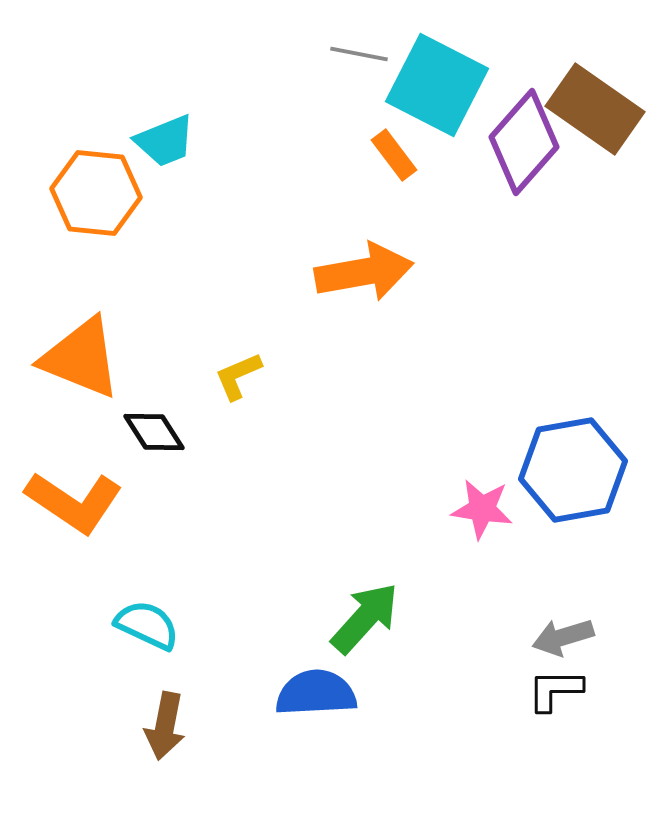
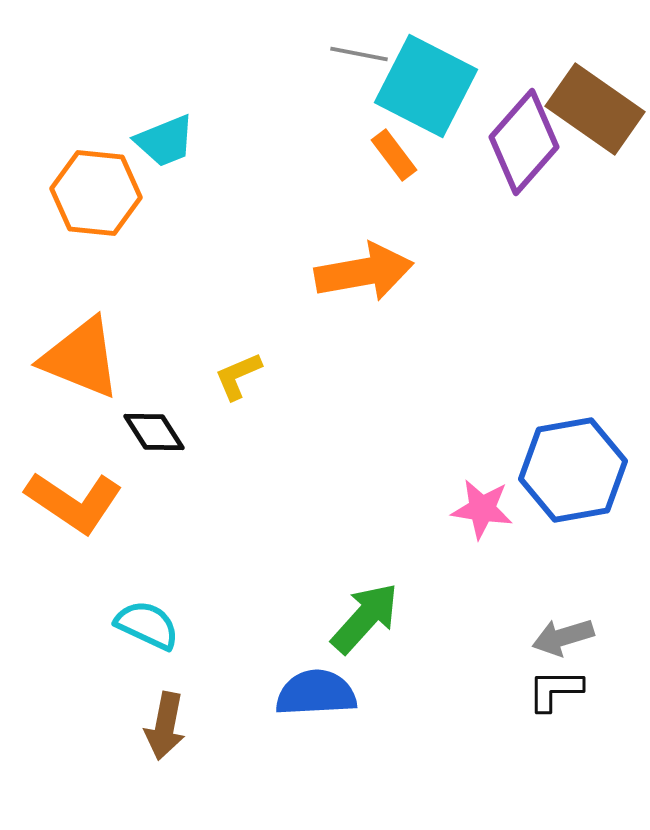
cyan square: moved 11 px left, 1 px down
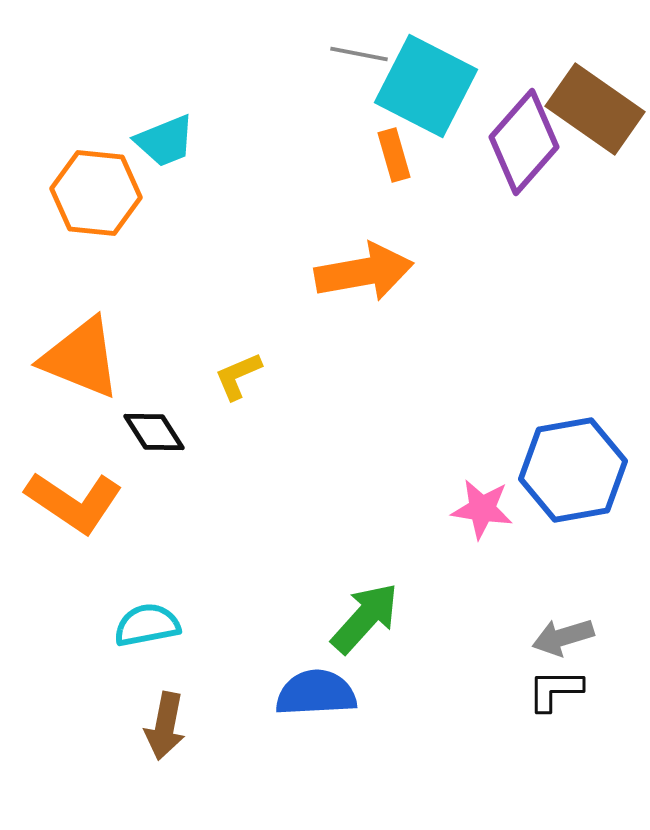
orange rectangle: rotated 21 degrees clockwise
cyan semicircle: rotated 36 degrees counterclockwise
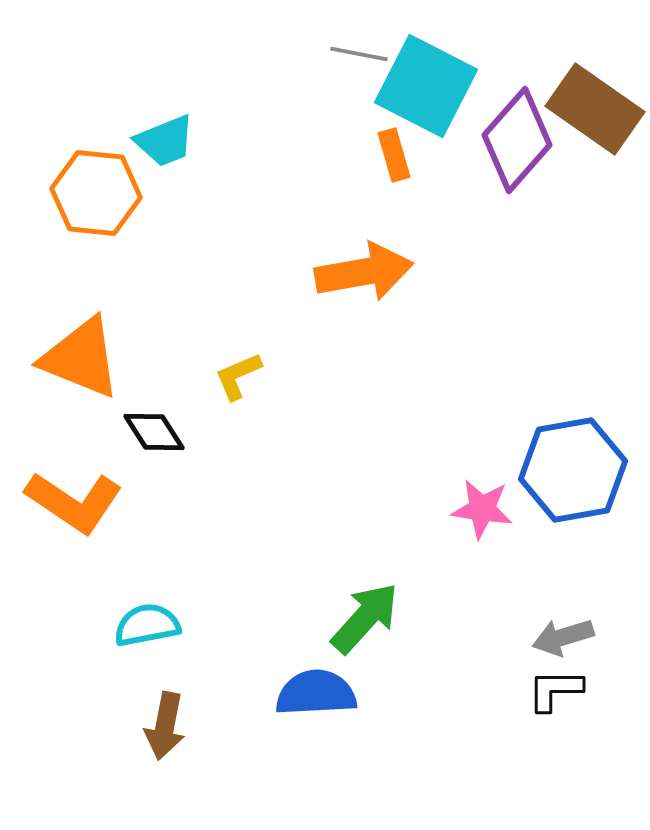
purple diamond: moved 7 px left, 2 px up
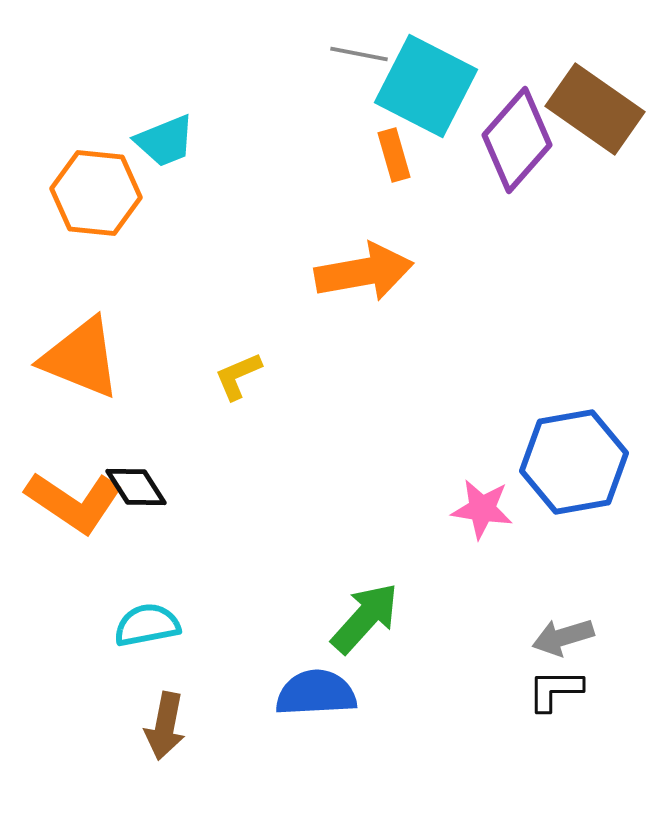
black diamond: moved 18 px left, 55 px down
blue hexagon: moved 1 px right, 8 px up
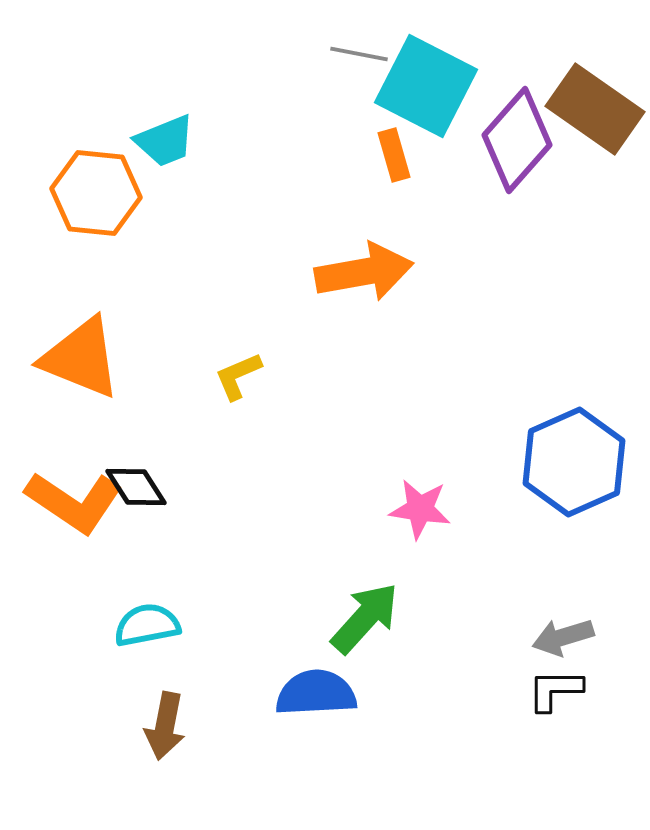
blue hexagon: rotated 14 degrees counterclockwise
pink star: moved 62 px left
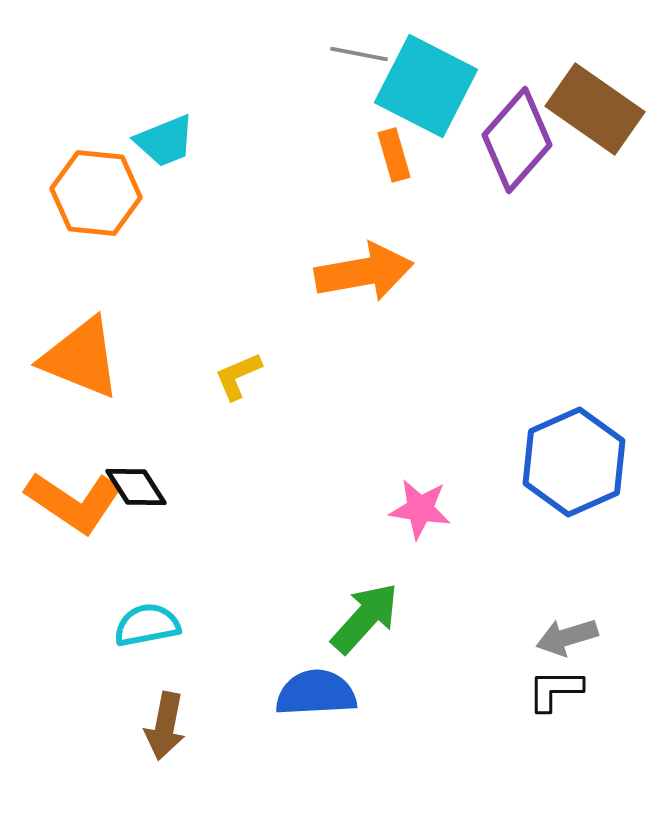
gray arrow: moved 4 px right
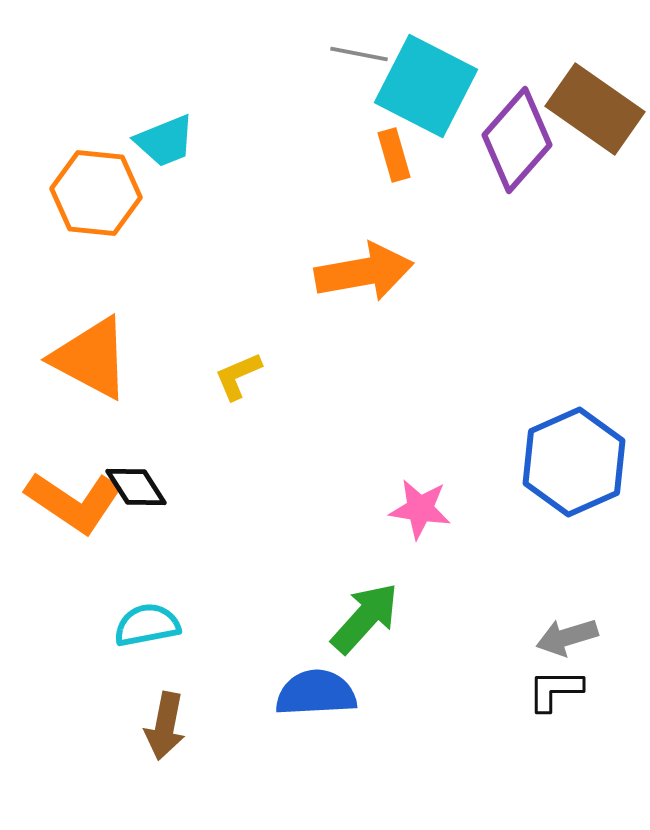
orange triangle: moved 10 px right; rotated 6 degrees clockwise
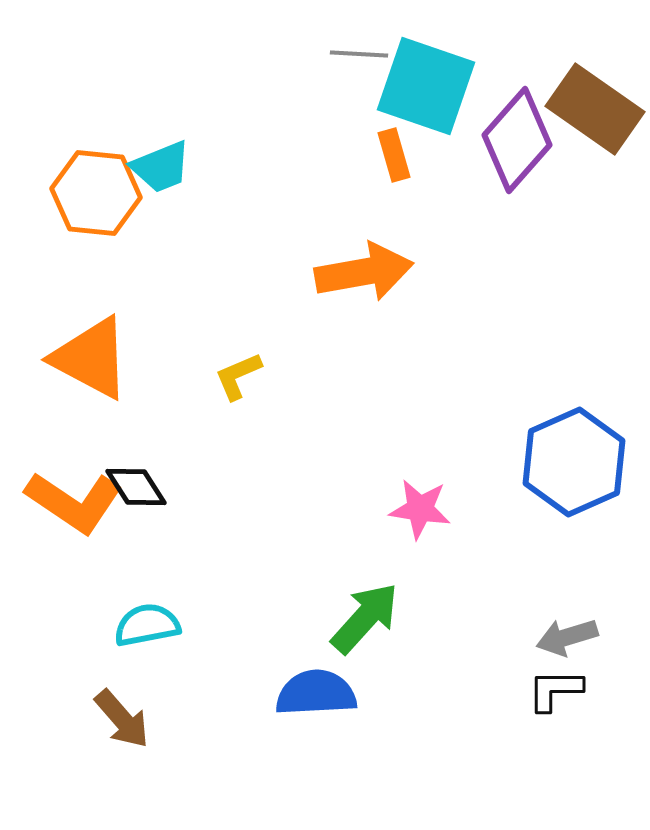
gray line: rotated 8 degrees counterclockwise
cyan square: rotated 8 degrees counterclockwise
cyan trapezoid: moved 4 px left, 26 px down
brown arrow: moved 43 px left, 7 px up; rotated 52 degrees counterclockwise
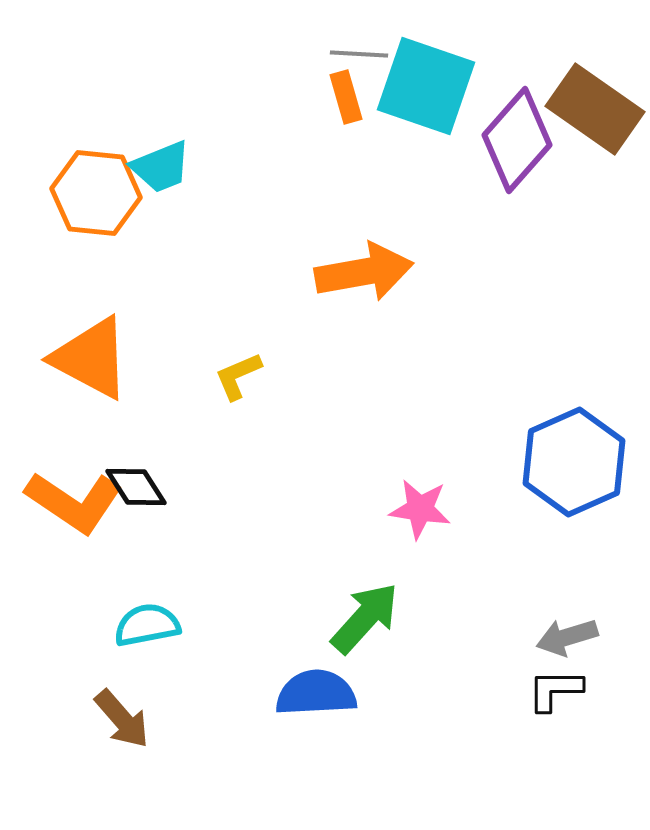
orange rectangle: moved 48 px left, 58 px up
